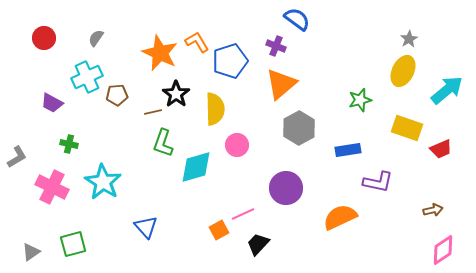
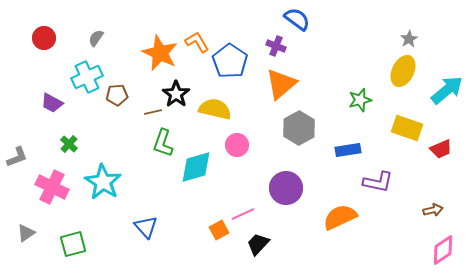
blue pentagon: rotated 20 degrees counterclockwise
yellow semicircle: rotated 76 degrees counterclockwise
green cross: rotated 30 degrees clockwise
gray L-shape: rotated 10 degrees clockwise
gray triangle: moved 5 px left, 19 px up
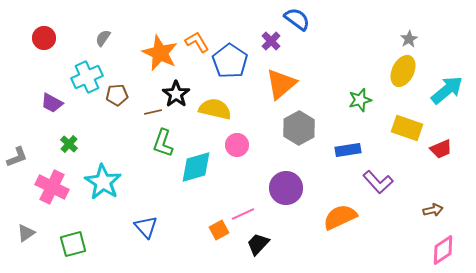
gray semicircle: moved 7 px right
purple cross: moved 5 px left, 5 px up; rotated 24 degrees clockwise
purple L-shape: rotated 36 degrees clockwise
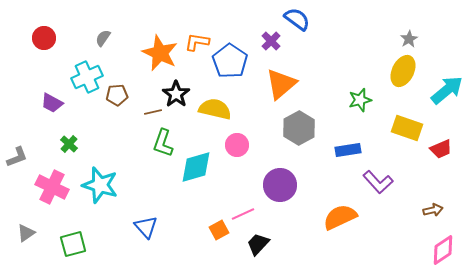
orange L-shape: rotated 50 degrees counterclockwise
cyan star: moved 3 px left, 3 px down; rotated 15 degrees counterclockwise
purple circle: moved 6 px left, 3 px up
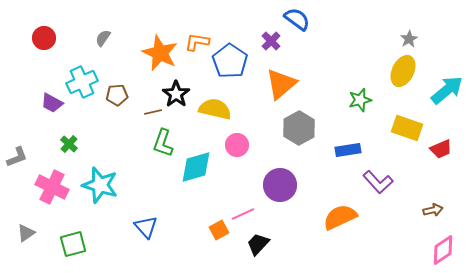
cyan cross: moved 5 px left, 5 px down
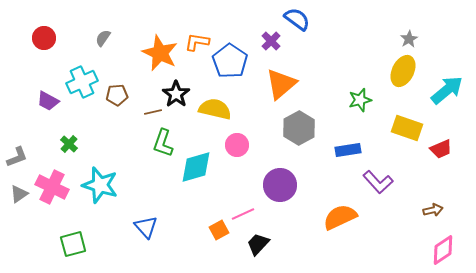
purple trapezoid: moved 4 px left, 2 px up
gray triangle: moved 7 px left, 39 px up
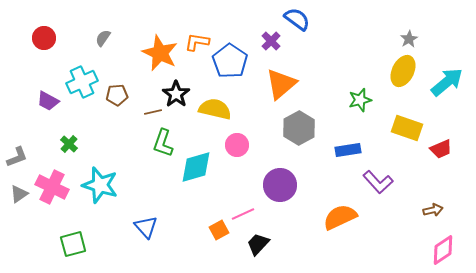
cyan arrow: moved 8 px up
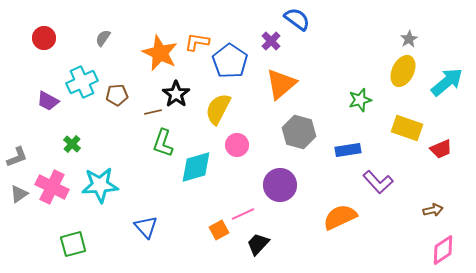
yellow semicircle: moved 3 px right; rotated 76 degrees counterclockwise
gray hexagon: moved 4 px down; rotated 16 degrees counterclockwise
green cross: moved 3 px right
cyan star: rotated 21 degrees counterclockwise
